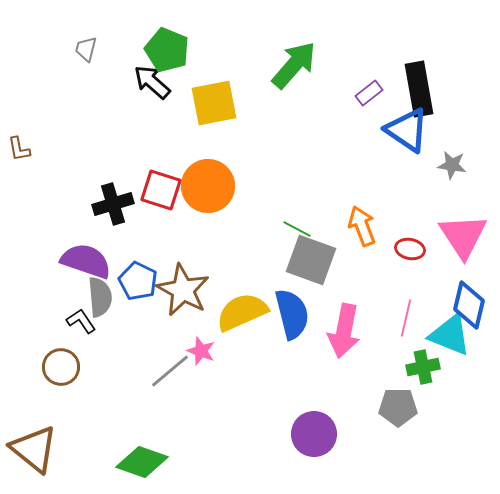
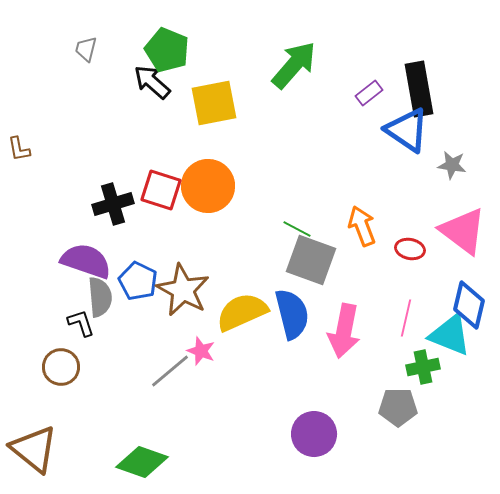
pink triangle: moved 5 px up; rotated 20 degrees counterclockwise
black L-shape: moved 2 px down; rotated 16 degrees clockwise
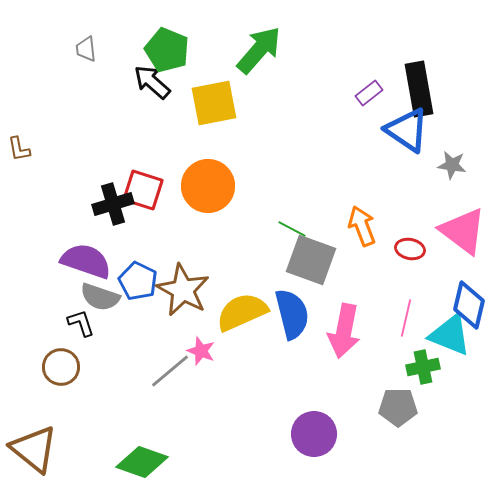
gray trapezoid: rotated 20 degrees counterclockwise
green arrow: moved 35 px left, 15 px up
red square: moved 18 px left
green line: moved 5 px left
gray semicircle: rotated 114 degrees clockwise
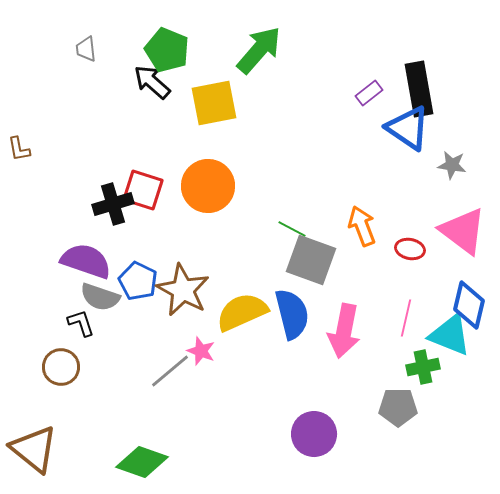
blue triangle: moved 1 px right, 2 px up
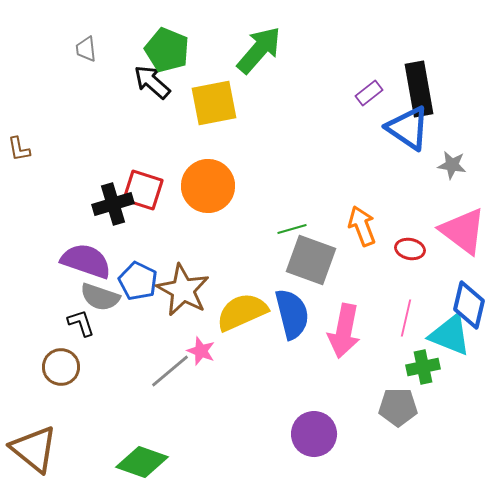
green line: rotated 44 degrees counterclockwise
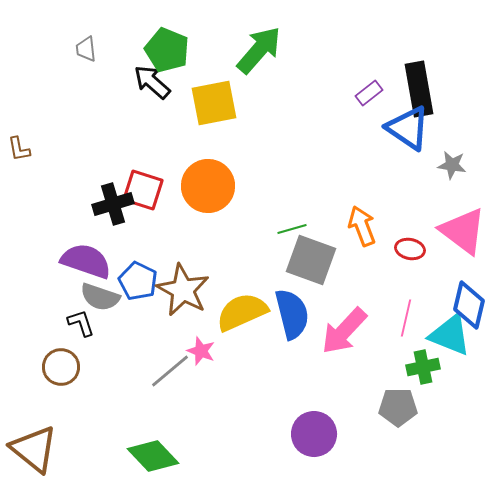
pink arrow: rotated 32 degrees clockwise
green diamond: moved 11 px right, 6 px up; rotated 27 degrees clockwise
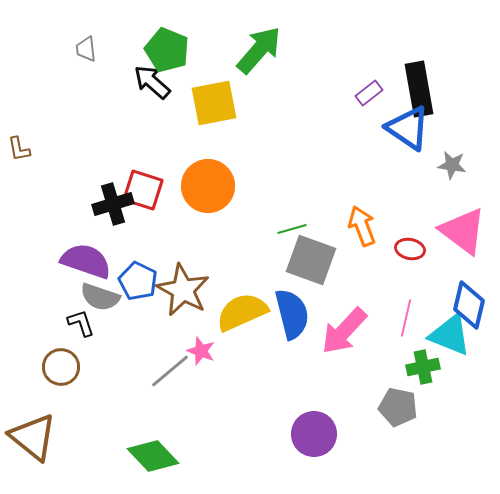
gray pentagon: rotated 12 degrees clockwise
brown triangle: moved 1 px left, 12 px up
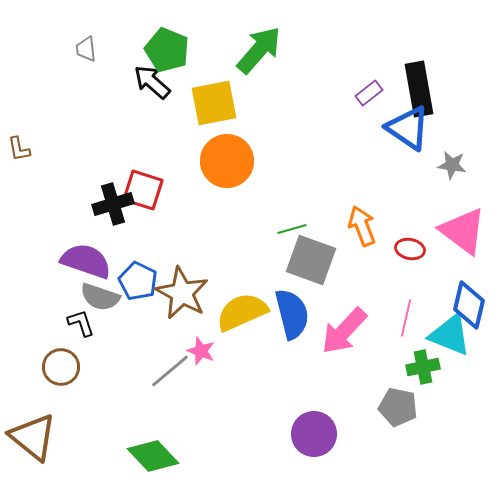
orange circle: moved 19 px right, 25 px up
brown star: moved 1 px left, 3 px down
